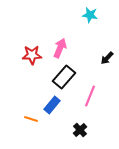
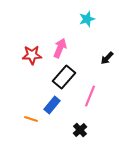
cyan star: moved 3 px left, 4 px down; rotated 28 degrees counterclockwise
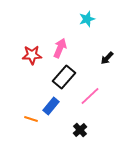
pink line: rotated 25 degrees clockwise
blue rectangle: moved 1 px left, 1 px down
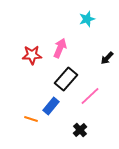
black rectangle: moved 2 px right, 2 px down
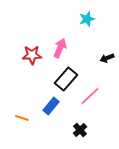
black arrow: rotated 24 degrees clockwise
orange line: moved 9 px left, 1 px up
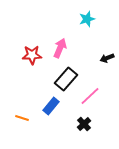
black cross: moved 4 px right, 6 px up
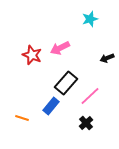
cyan star: moved 3 px right
pink arrow: rotated 138 degrees counterclockwise
red star: rotated 24 degrees clockwise
black rectangle: moved 4 px down
black cross: moved 2 px right, 1 px up
